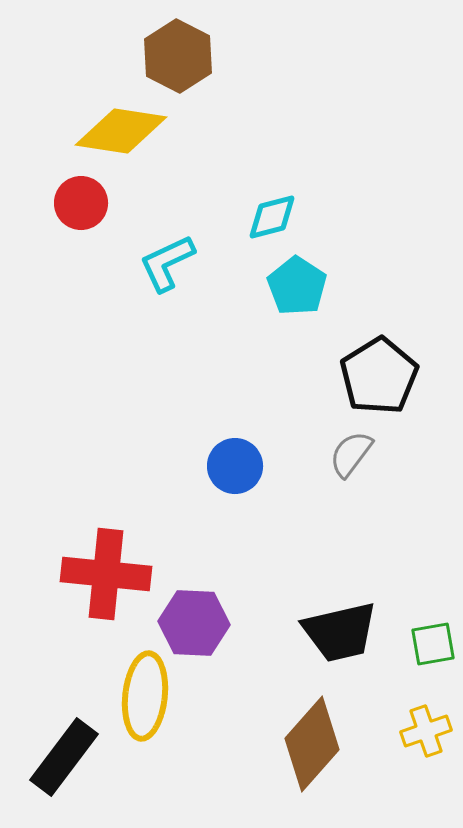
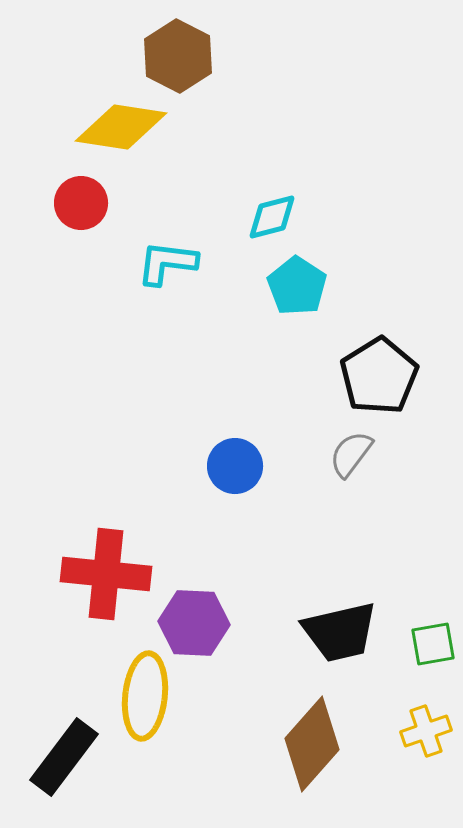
yellow diamond: moved 4 px up
cyan L-shape: rotated 32 degrees clockwise
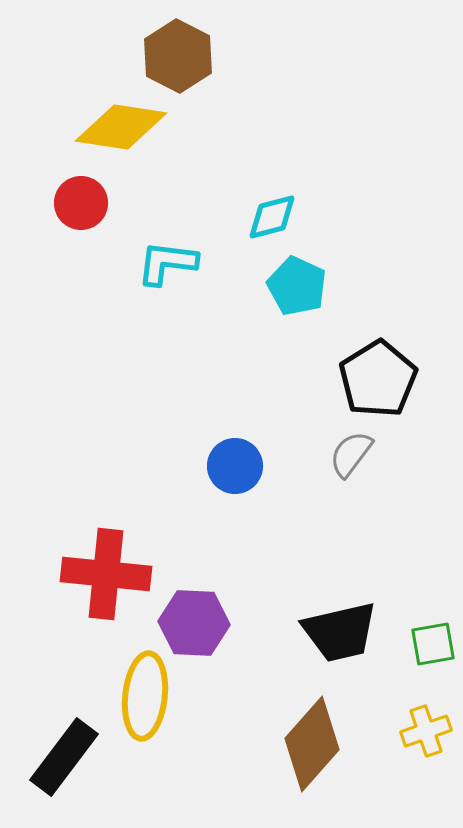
cyan pentagon: rotated 8 degrees counterclockwise
black pentagon: moved 1 px left, 3 px down
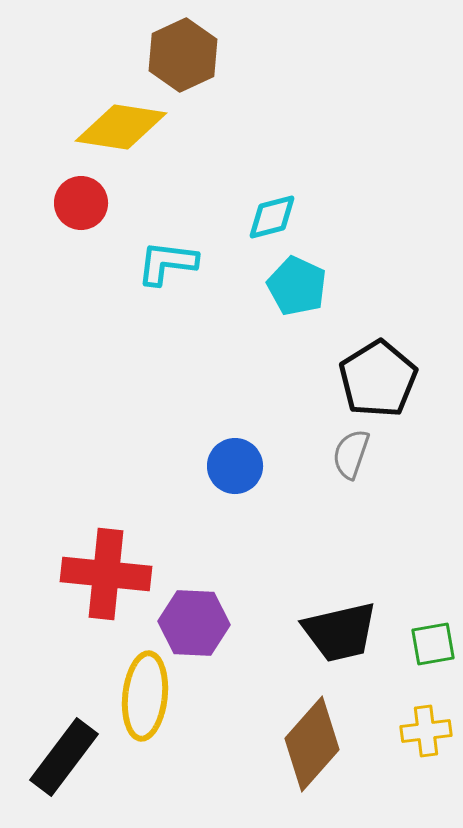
brown hexagon: moved 5 px right, 1 px up; rotated 8 degrees clockwise
gray semicircle: rotated 18 degrees counterclockwise
yellow cross: rotated 12 degrees clockwise
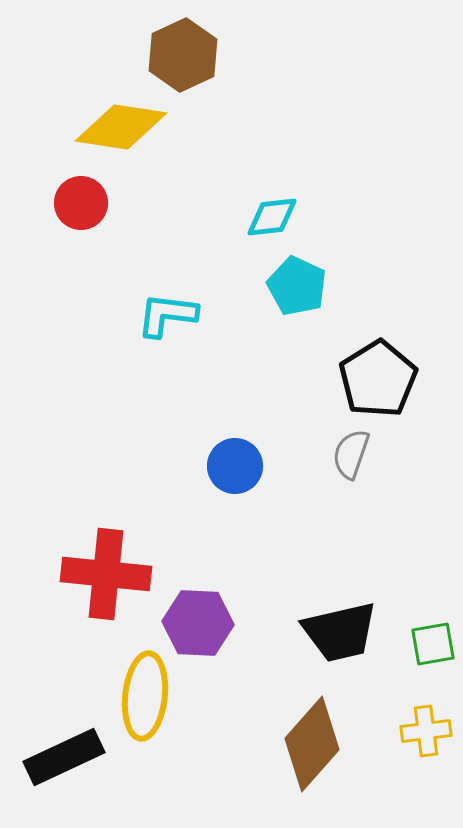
cyan diamond: rotated 8 degrees clockwise
cyan L-shape: moved 52 px down
purple hexagon: moved 4 px right
black rectangle: rotated 28 degrees clockwise
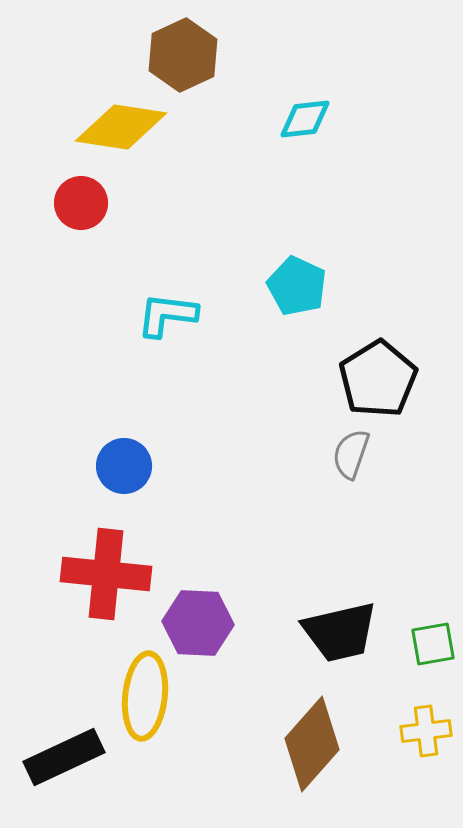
cyan diamond: moved 33 px right, 98 px up
blue circle: moved 111 px left
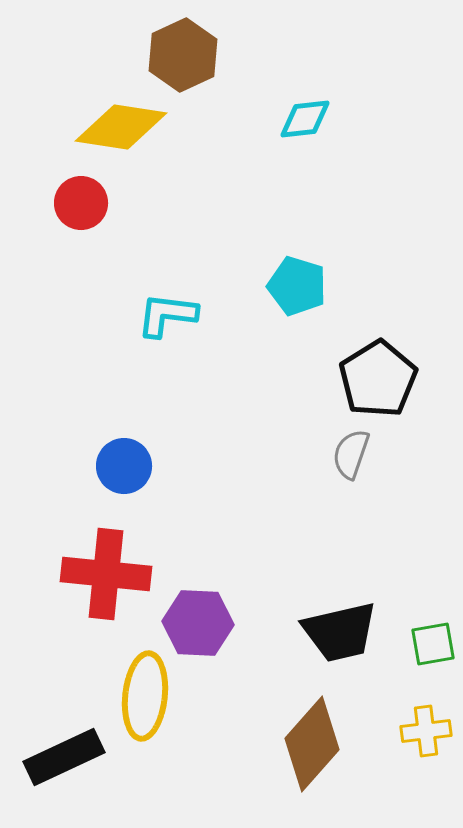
cyan pentagon: rotated 8 degrees counterclockwise
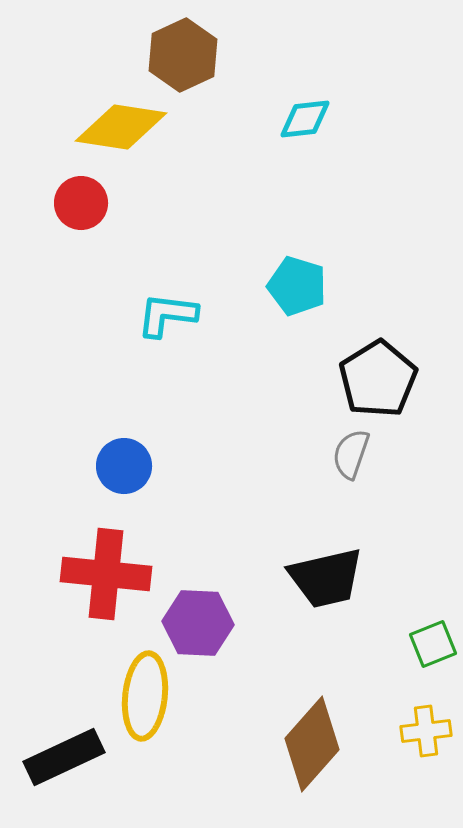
black trapezoid: moved 14 px left, 54 px up
green square: rotated 12 degrees counterclockwise
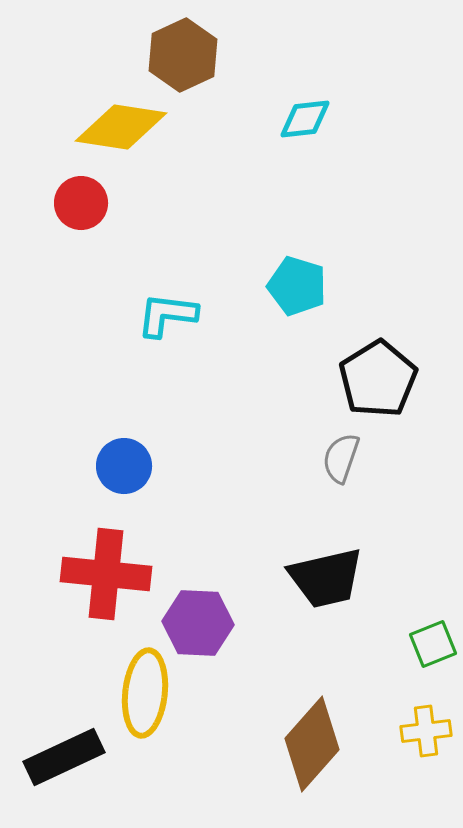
gray semicircle: moved 10 px left, 4 px down
yellow ellipse: moved 3 px up
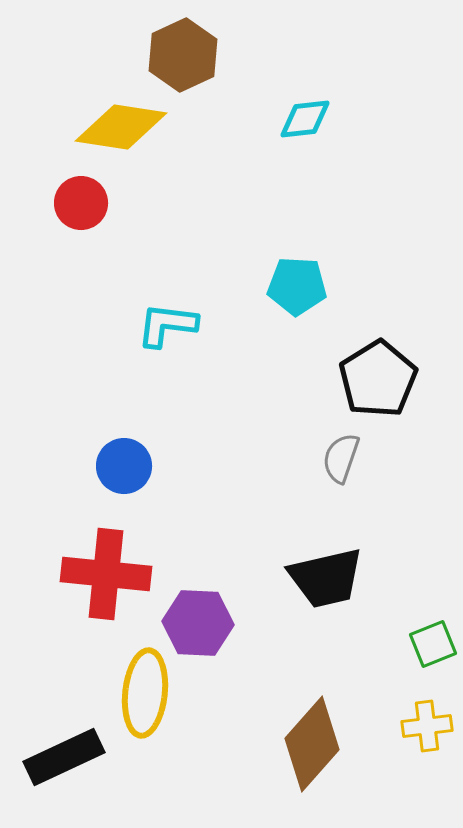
cyan pentagon: rotated 14 degrees counterclockwise
cyan L-shape: moved 10 px down
yellow cross: moved 1 px right, 5 px up
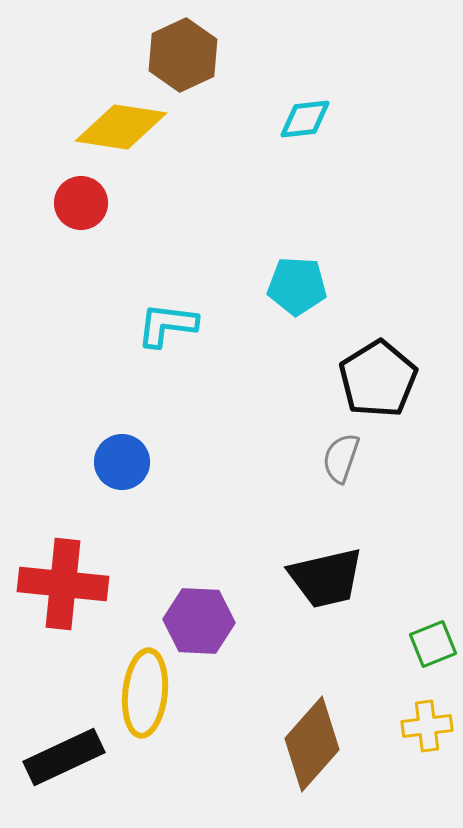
blue circle: moved 2 px left, 4 px up
red cross: moved 43 px left, 10 px down
purple hexagon: moved 1 px right, 2 px up
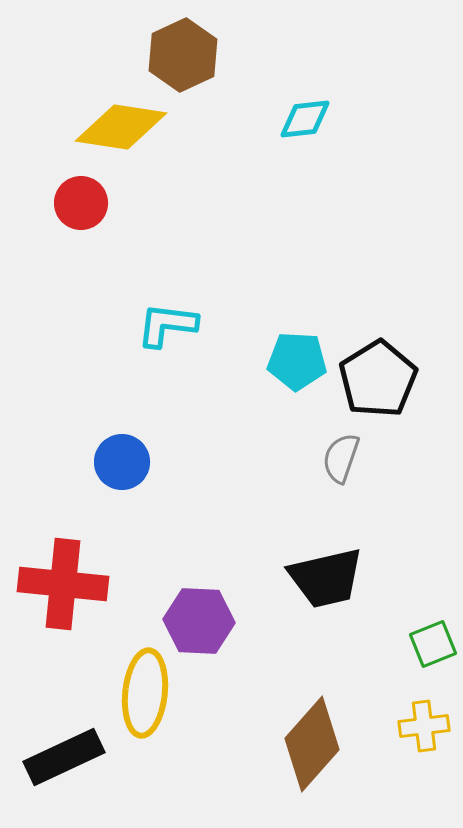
cyan pentagon: moved 75 px down
yellow cross: moved 3 px left
